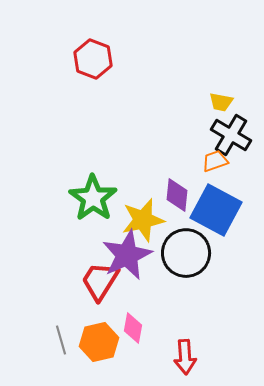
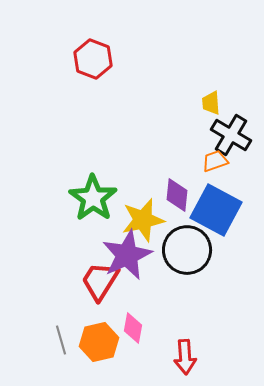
yellow trapezoid: moved 10 px left, 1 px down; rotated 75 degrees clockwise
black circle: moved 1 px right, 3 px up
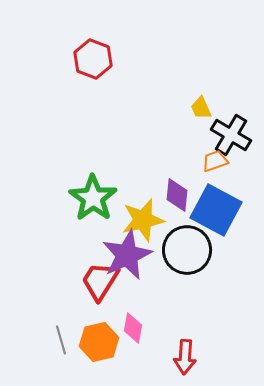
yellow trapezoid: moved 10 px left, 5 px down; rotated 20 degrees counterclockwise
red arrow: rotated 8 degrees clockwise
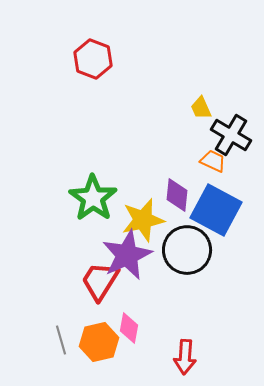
orange trapezoid: moved 2 px left; rotated 44 degrees clockwise
pink diamond: moved 4 px left
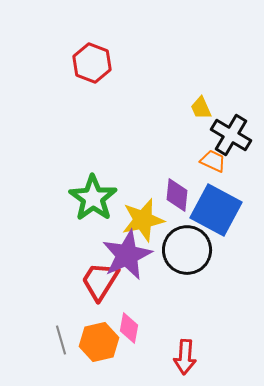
red hexagon: moved 1 px left, 4 px down
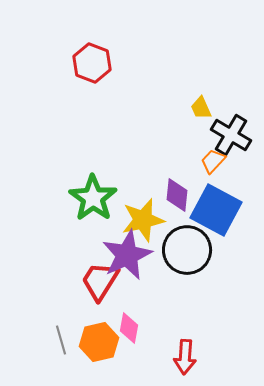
orange trapezoid: rotated 72 degrees counterclockwise
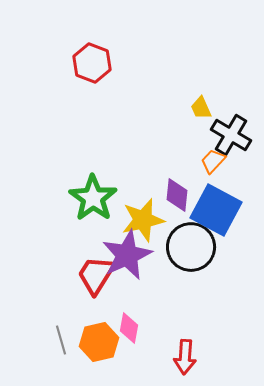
black circle: moved 4 px right, 3 px up
red trapezoid: moved 4 px left, 6 px up
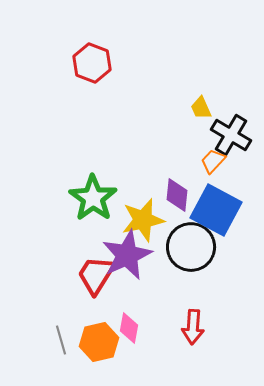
red arrow: moved 8 px right, 30 px up
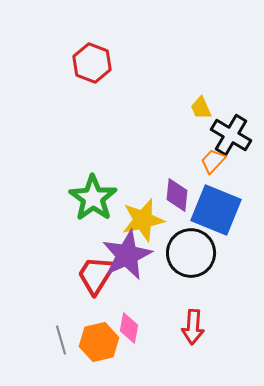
blue square: rotated 6 degrees counterclockwise
black circle: moved 6 px down
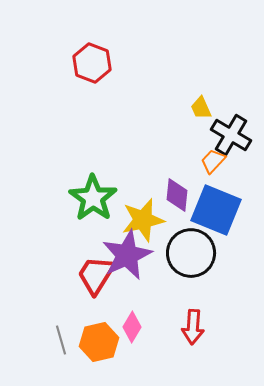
pink diamond: moved 3 px right, 1 px up; rotated 20 degrees clockwise
